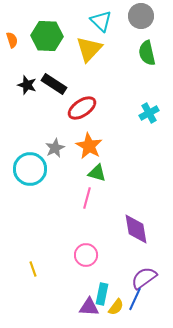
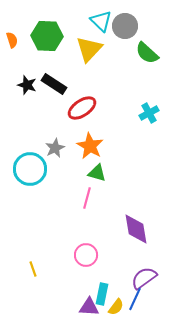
gray circle: moved 16 px left, 10 px down
green semicircle: rotated 35 degrees counterclockwise
orange star: moved 1 px right
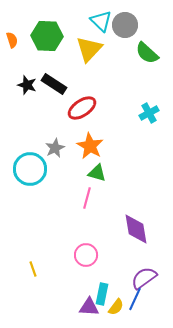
gray circle: moved 1 px up
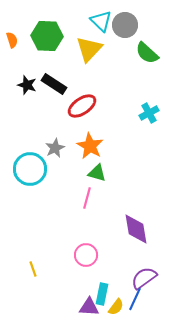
red ellipse: moved 2 px up
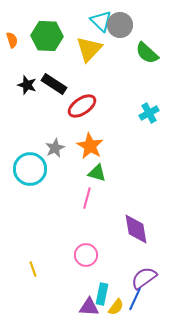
gray circle: moved 5 px left
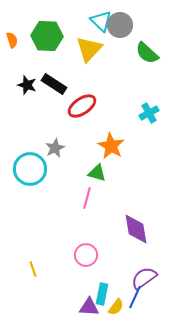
orange star: moved 21 px right
blue line: moved 2 px up
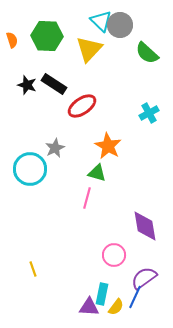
orange star: moved 3 px left
purple diamond: moved 9 px right, 3 px up
pink circle: moved 28 px right
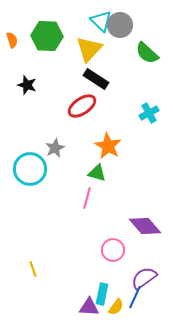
black rectangle: moved 42 px right, 5 px up
purple diamond: rotated 32 degrees counterclockwise
pink circle: moved 1 px left, 5 px up
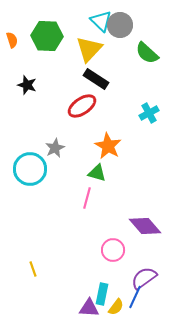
purple triangle: moved 1 px down
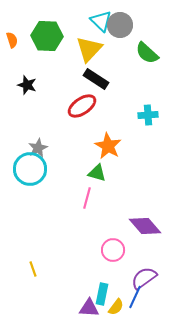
cyan cross: moved 1 px left, 2 px down; rotated 24 degrees clockwise
gray star: moved 17 px left
